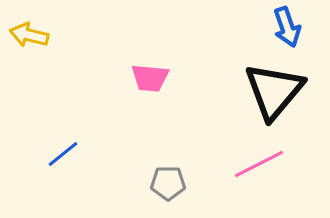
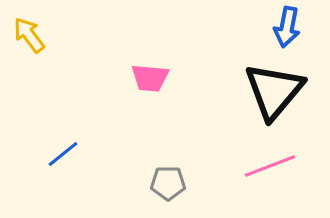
blue arrow: rotated 30 degrees clockwise
yellow arrow: rotated 39 degrees clockwise
pink line: moved 11 px right, 2 px down; rotated 6 degrees clockwise
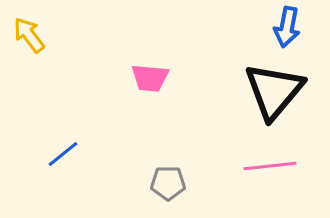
pink line: rotated 15 degrees clockwise
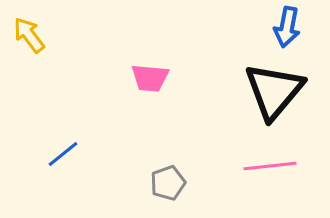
gray pentagon: rotated 20 degrees counterclockwise
